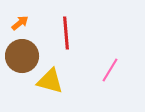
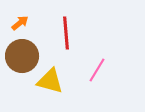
pink line: moved 13 px left
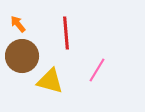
orange arrow: moved 2 px left, 1 px down; rotated 90 degrees counterclockwise
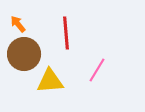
brown circle: moved 2 px right, 2 px up
yellow triangle: rotated 20 degrees counterclockwise
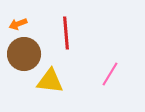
orange arrow: rotated 72 degrees counterclockwise
pink line: moved 13 px right, 4 px down
yellow triangle: rotated 12 degrees clockwise
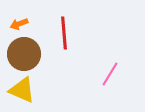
orange arrow: moved 1 px right
red line: moved 2 px left
yellow triangle: moved 28 px left, 9 px down; rotated 16 degrees clockwise
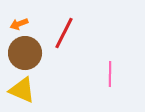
red line: rotated 32 degrees clockwise
brown circle: moved 1 px right, 1 px up
pink line: rotated 30 degrees counterclockwise
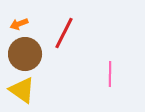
brown circle: moved 1 px down
yellow triangle: rotated 12 degrees clockwise
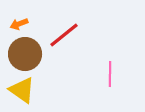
red line: moved 2 px down; rotated 24 degrees clockwise
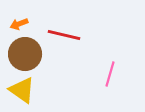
red line: rotated 52 degrees clockwise
pink line: rotated 15 degrees clockwise
